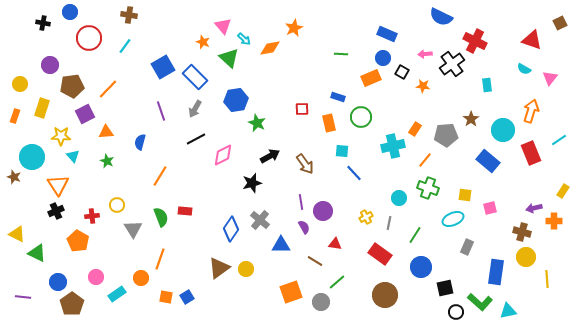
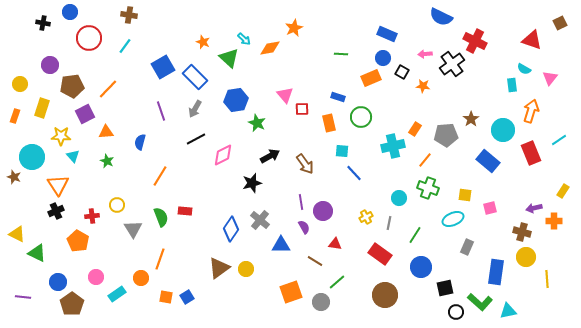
pink triangle at (223, 26): moved 62 px right, 69 px down
cyan rectangle at (487, 85): moved 25 px right
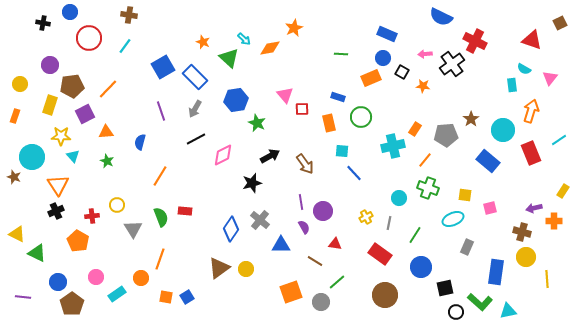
yellow rectangle at (42, 108): moved 8 px right, 3 px up
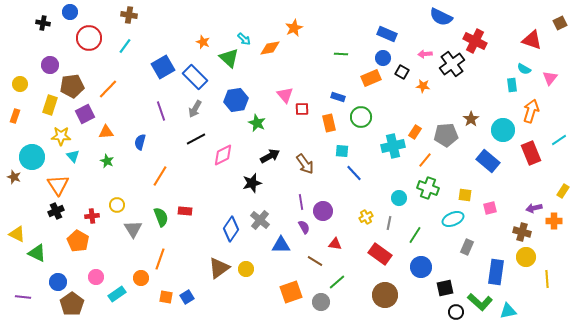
orange rectangle at (415, 129): moved 3 px down
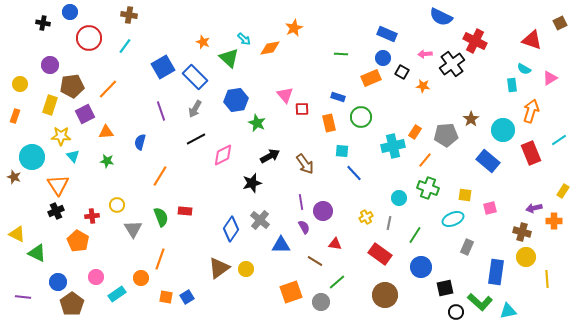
pink triangle at (550, 78): rotated 21 degrees clockwise
green star at (107, 161): rotated 16 degrees counterclockwise
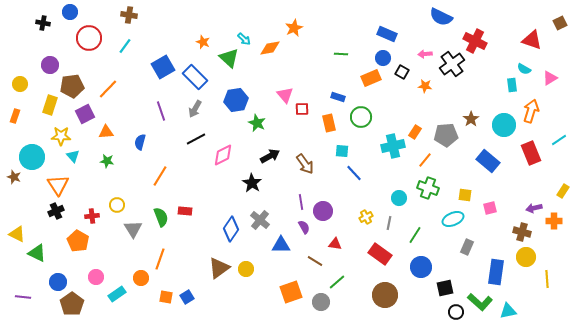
orange star at (423, 86): moved 2 px right
cyan circle at (503, 130): moved 1 px right, 5 px up
black star at (252, 183): rotated 24 degrees counterclockwise
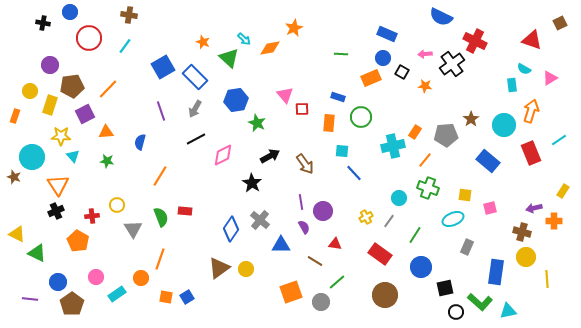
yellow circle at (20, 84): moved 10 px right, 7 px down
orange rectangle at (329, 123): rotated 18 degrees clockwise
gray line at (389, 223): moved 2 px up; rotated 24 degrees clockwise
purple line at (23, 297): moved 7 px right, 2 px down
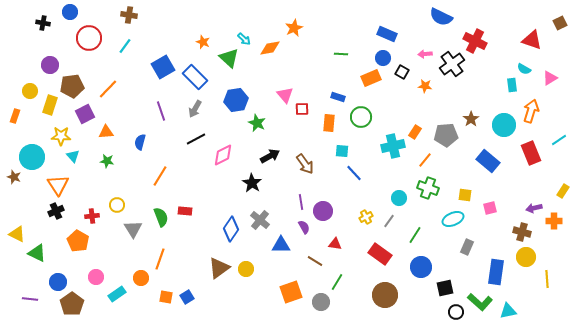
green line at (337, 282): rotated 18 degrees counterclockwise
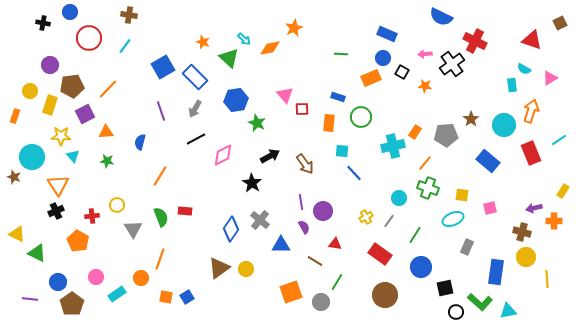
orange line at (425, 160): moved 3 px down
yellow square at (465, 195): moved 3 px left
